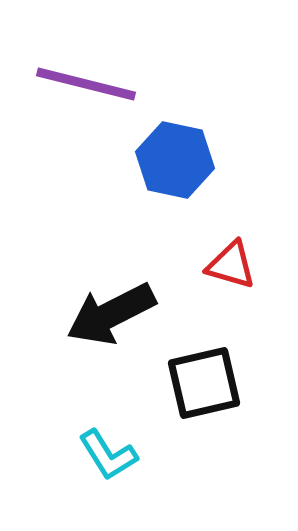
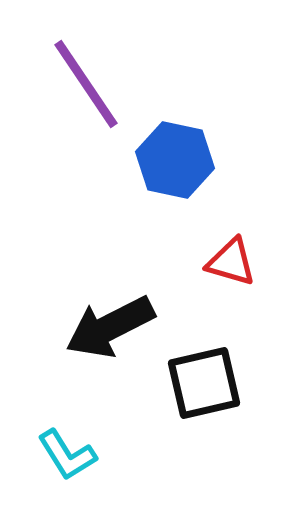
purple line: rotated 42 degrees clockwise
red triangle: moved 3 px up
black arrow: moved 1 px left, 13 px down
cyan L-shape: moved 41 px left
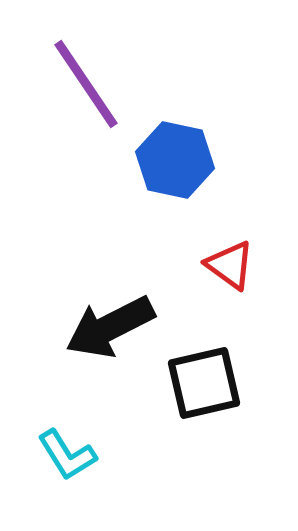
red triangle: moved 1 px left, 3 px down; rotated 20 degrees clockwise
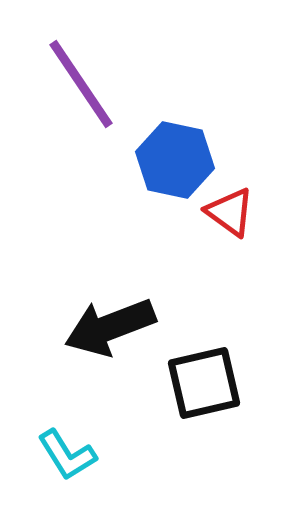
purple line: moved 5 px left
red triangle: moved 53 px up
black arrow: rotated 6 degrees clockwise
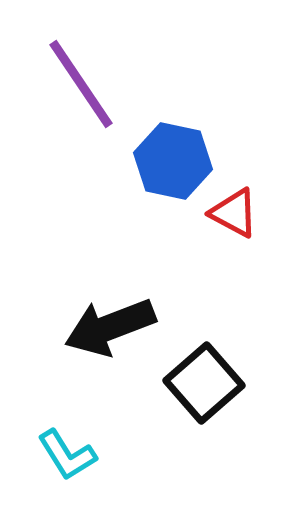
blue hexagon: moved 2 px left, 1 px down
red triangle: moved 4 px right, 1 px down; rotated 8 degrees counterclockwise
black square: rotated 28 degrees counterclockwise
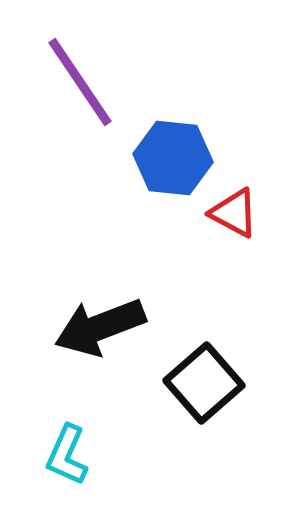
purple line: moved 1 px left, 2 px up
blue hexagon: moved 3 px up; rotated 6 degrees counterclockwise
black arrow: moved 10 px left
cyan L-shape: rotated 56 degrees clockwise
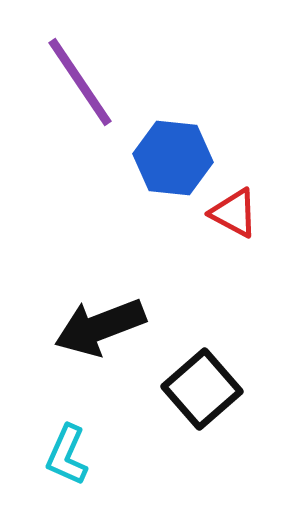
black square: moved 2 px left, 6 px down
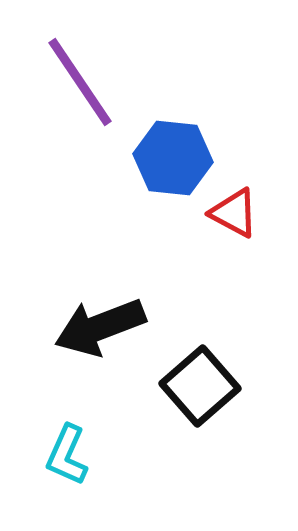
black square: moved 2 px left, 3 px up
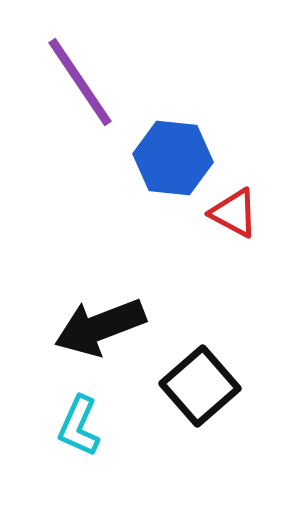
cyan L-shape: moved 12 px right, 29 px up
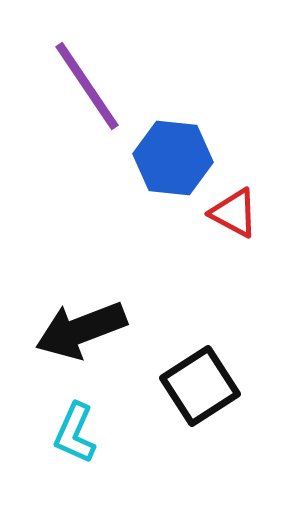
purple line: moved 7 px right, 4 px down
black arrow: moved 19 px left, 3 px down
black square: rotated 8 degrees clockwise
cyan L-shape: moved 4 px left, 7 px down
